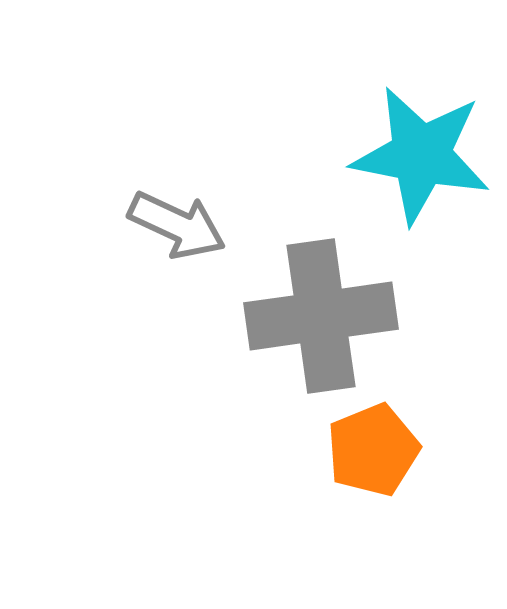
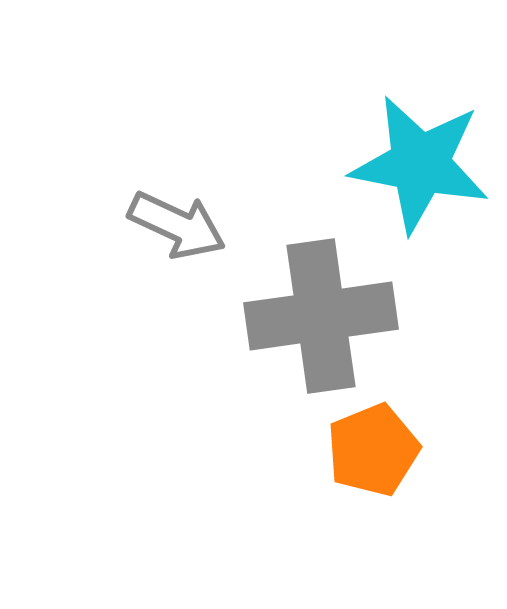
cyan star: moved 1 px left, 9 px down
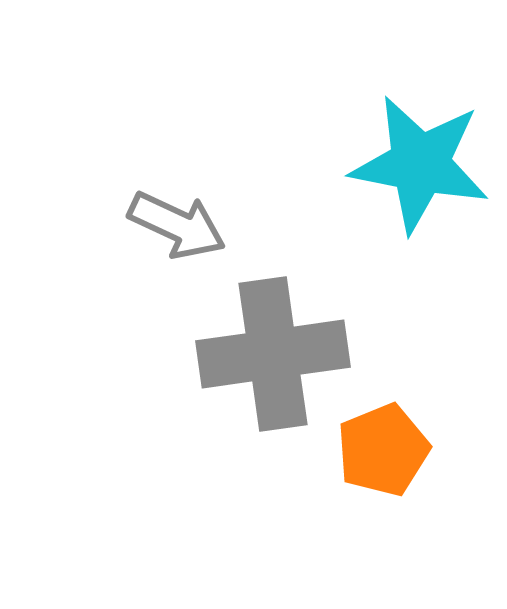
gray cross: moved 48 px left, 38 px down
orange pentagon: moved 10 px right
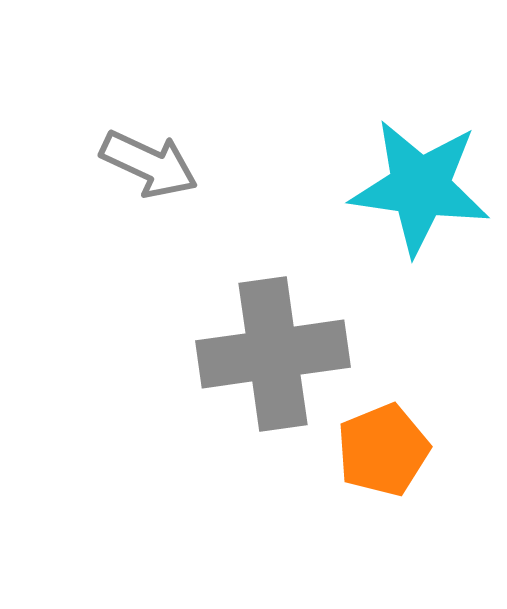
cyan star: moved 23 px down; rotated 3 degrees counterclockwise
gray arrow: moved 28 px left, 61 px up
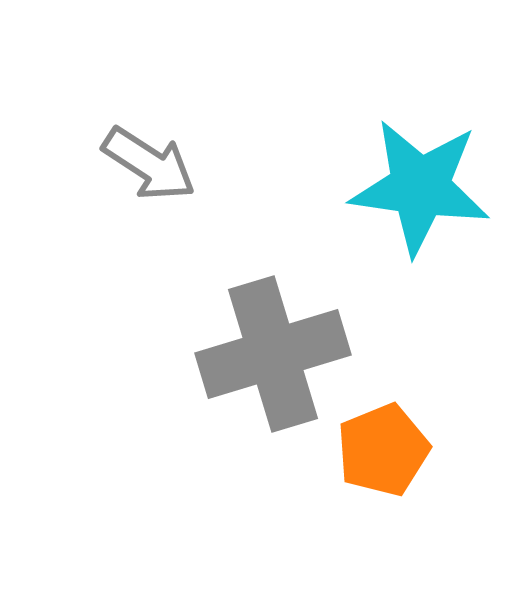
gray arrow: rotated 8 degrees clockwise
gray cross: rotated 9 degrees counterclockwise
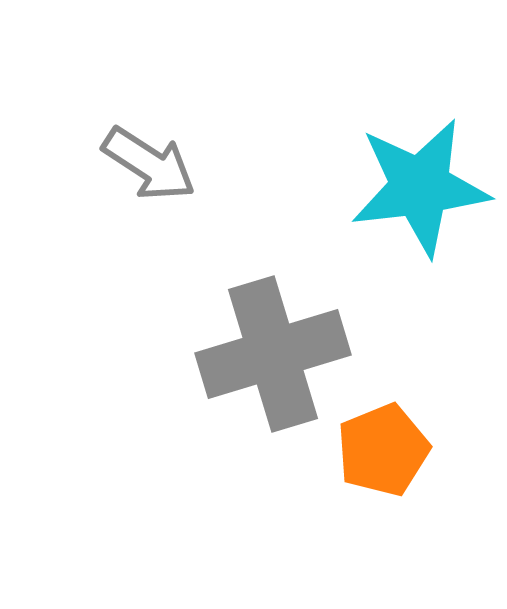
cyan star: rotated 15 degrees counterclockwise
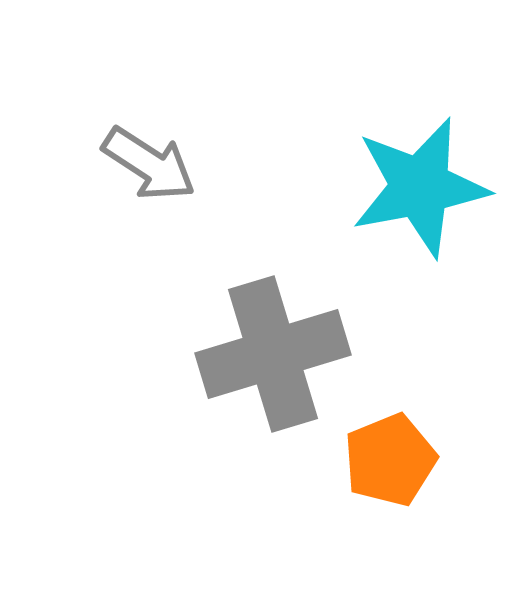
cyan star: rotated 4 degrees counterclockwise
orange pentagon: moved 7 px right, 10 px down
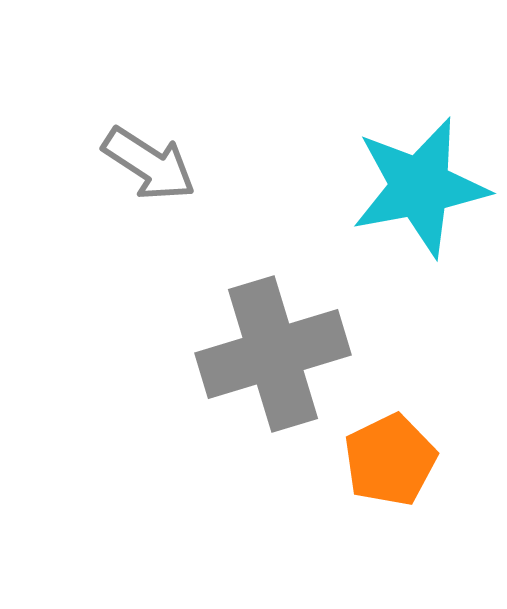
orange pentagon: rotated 4 degrees counterclockwise
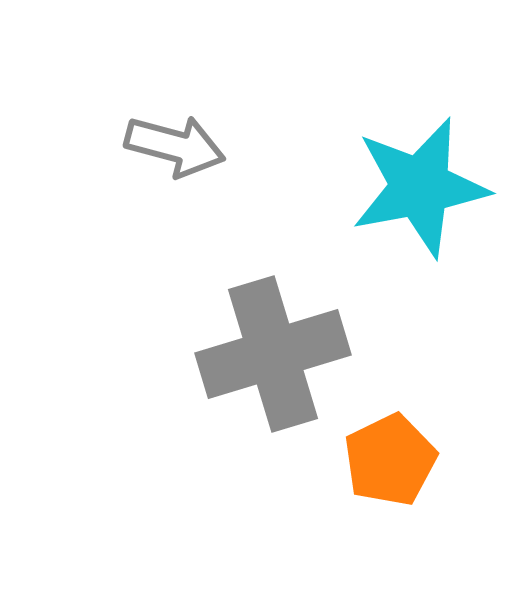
gray arrow: moved 26 px right, 18 px up; rotated 18 degrees counterclockwise
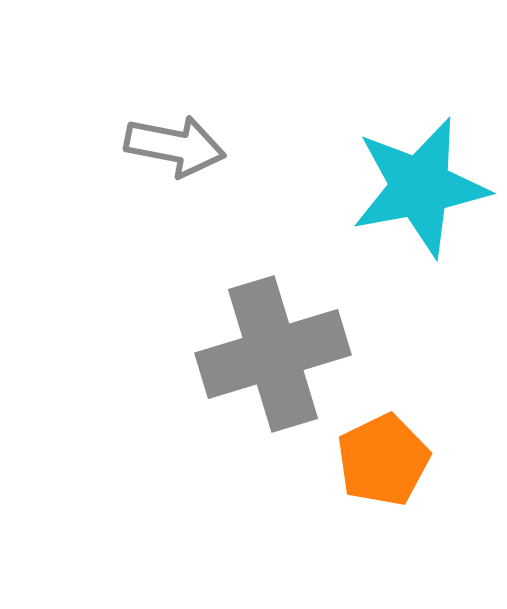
gray arrow: rotated 4 degrees counterclockwise
orange pentagon: moved 7 px left
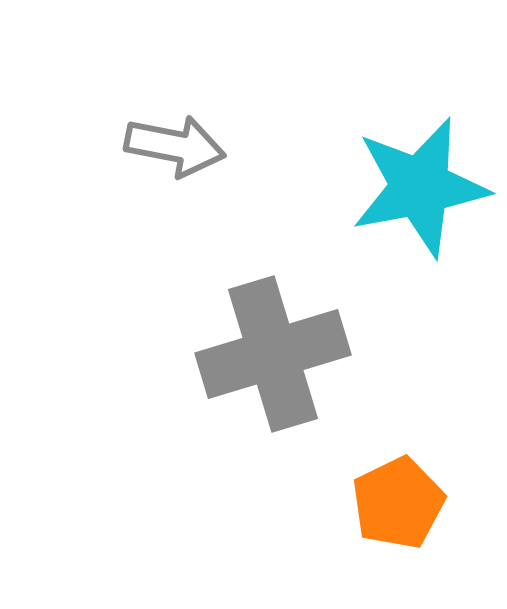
orange pentagon: moved 15 px right, 43 px down
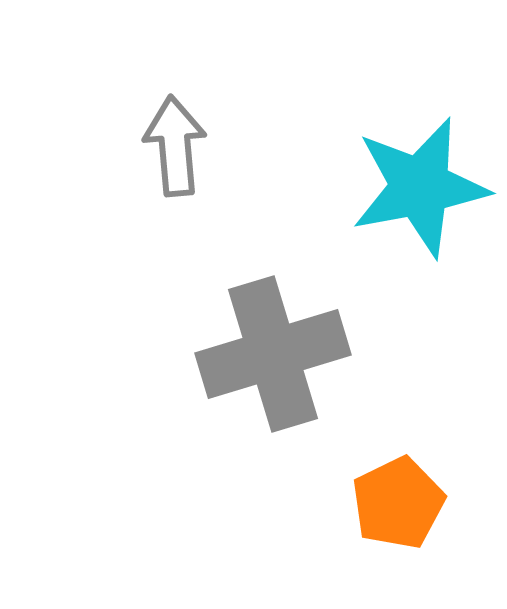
gray arrow: rotated 106 degrees counterclockwise
